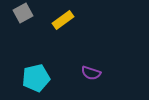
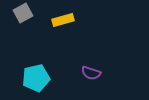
yellow rectangle: rotated 20 degrees clockwise
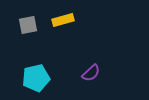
gray square: moved 5 px right, 12 px down; rotated 18 degrees clockwise
purple semicircle: rotated 60 degrees counterclockwise
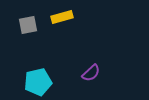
yellow rectangle: moved 1 px left, 3 px up
cyan pentagon: moved 2 px right, 4 px down
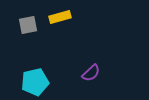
yellow rectangle: moved 2 px left
cyan pentagon: moved 3 px left
